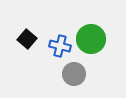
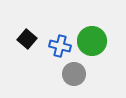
green circle: moved 1 px right, 2 px down
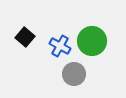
black square: moved 2 px left, 2 px up
blue cross: rotated 15 degrees clockwise
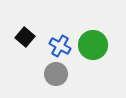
green circle: moved 1 px right, 4 px down
gray circle: moved 18 px left
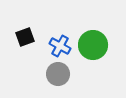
black square: rotated 30 degrees clockwise
gray circle: moved 2 px right
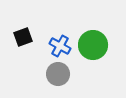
black square: moved 2 px left
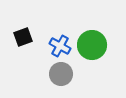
green circle: moved 1 px left
gray circle: moved 3 px right
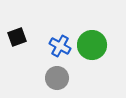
black square: moved 6 px left
gray circle: moved 4 px left, 4 px down
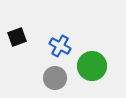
green circle: moved 21 px down
gray circle: moved 2 px left
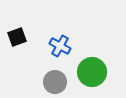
green circle: moved 6 px down
gray circle: moved 4 px down
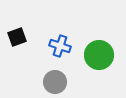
blue cross: rotated 10 degrees counterclockwise
green circle: moved 7 px right, 17 px up
